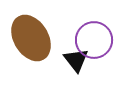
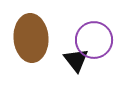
brown ellipse: rotated 27 degrees clockwise
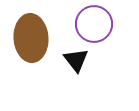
purple circle: moved 16 px up
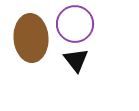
purple circle: moved 19 px left
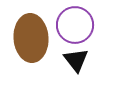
purple circle: moved 1 px down
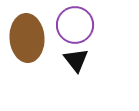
brown ellipse: moved 4 px left
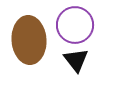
brown ellipse: moved 2 px right, 2 px down
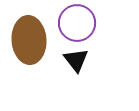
purple circle: moved 2 px right, 2 px up
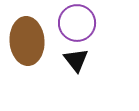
brown ellipse: moved 2 px left, 1 px down
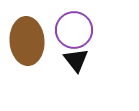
purple circle: moved 3 px left, 7 px down
